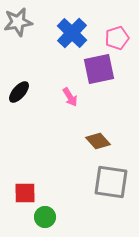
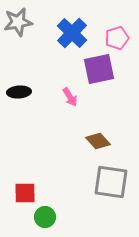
black ellipse: rotated 45 degrees clockwise
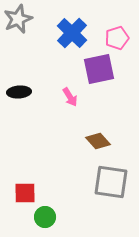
gray star: moved 3 px up; rotated 12 degrees counterclockwise
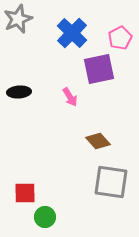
pink pentagon: moved 3 px right; rotated 10 degrees counterclockwise
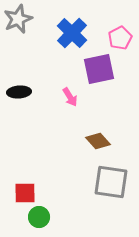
green circle: moved 6 px left
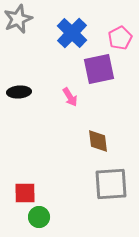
brown diamond: rotated 35 degrees clockwise
gray square: moved 2 px down; rotated 12 degrees counterclockwise
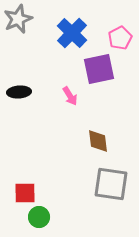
pink arrow: moved 1 px up
gray square: rotated 12 degrees clockwise
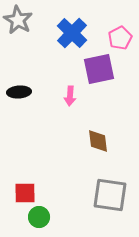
gray star: moved 1 px down; rotated 20 degrees counterclockwise
pink arrow: rotated 36 degrees clockwise
gray square: moved 1 px left, 11 px down
